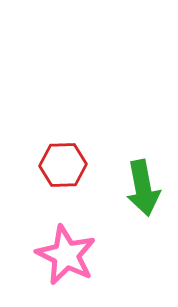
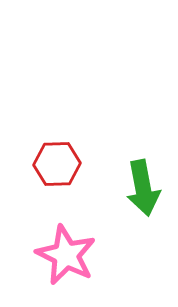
red hexagon: moved 6 px left, 1 px up
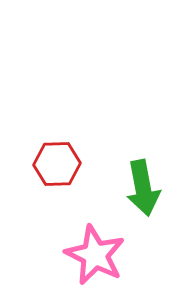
pink star: moved 29 px right
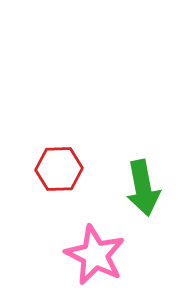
red hexagon: moved 2 px right, 5 px down
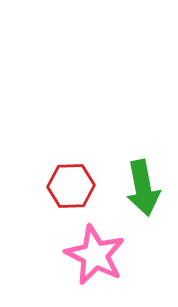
red hexagon: moved 12 px right, 17 px down
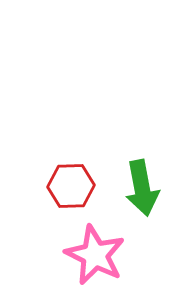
green arrow: moved 1 px left
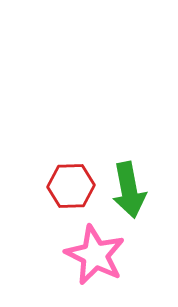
green arrow: moved 13 px left, 2 px down
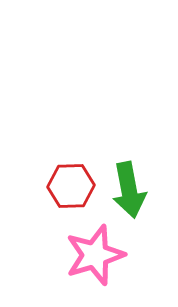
pink star: rotated 28 degrees clockwise
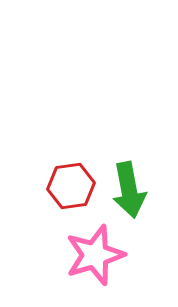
red hexagon: rotated 6 degrees counterclockwise
